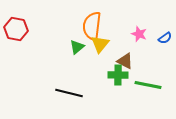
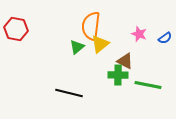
orange semicircle: moved 1 px left
yellow triangle: rotated 12 degrees clockwise
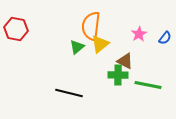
pink star: rotated 21 degrees clockwise
blue semicircle: rotated 16 degrees counterclockwise
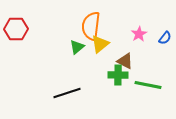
red hexagon: rotated 10 degrees counterclockwise
black line: moved 2 px left; rotated 32 degrees counterclockwise
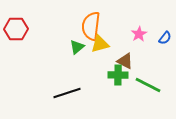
yellow triangle: rotated 24 degrees clockwise
green line: rotated 16 degrees clockwise
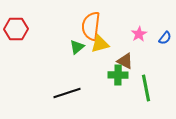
green line: moved 2 px left, 3 px down; rotated 52 degrees clockwise
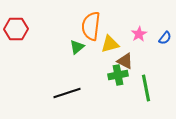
yellow triangle: moved 10 px right
green cross: rotated 12 degrees counterclockwise
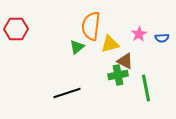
blue semicircle: moved 3 px left; rotated 48 degrees clockwise
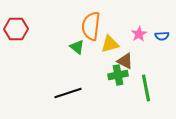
blue semicircle: moved 2 px up
green triangle: rotated 42 degrees counterclockwise
black line: moved 1 px right
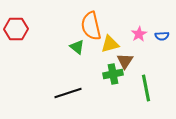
orange semicircle: rotated 20 degrees counterclockwise
brown triangle: rotated 36 degrees clockwise
green cross: moved 5 px left, 1 px up
